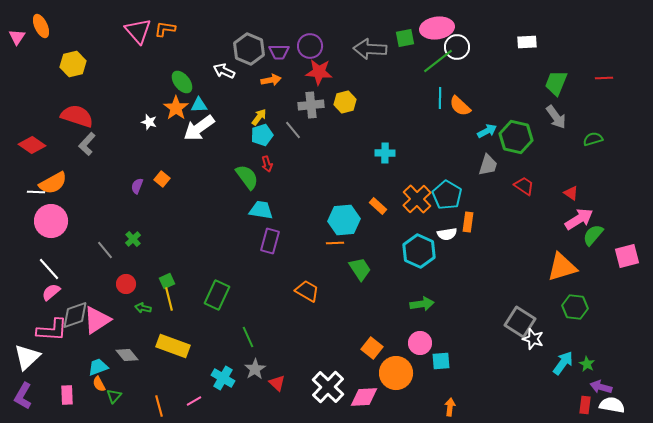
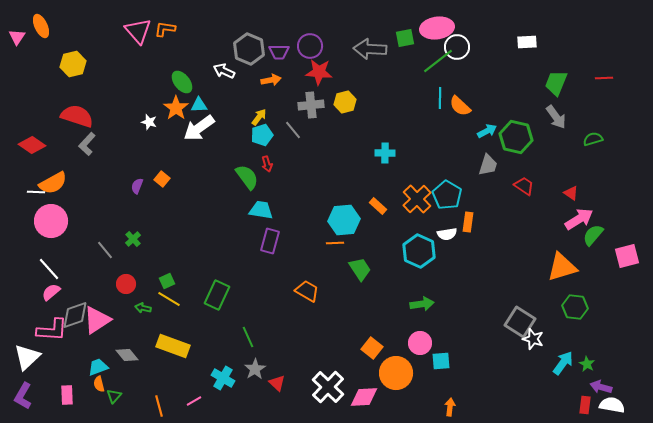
yellow line at (169, 299): rotated 45 degrees counterclockwise
orange semicircle at (99, 384): rotated 14 degrees clockwise
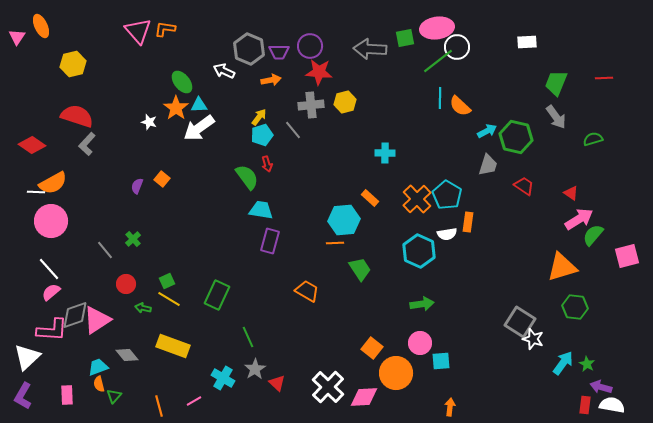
orange rectangle at (378, 206): moved 8 px left, 8 px up
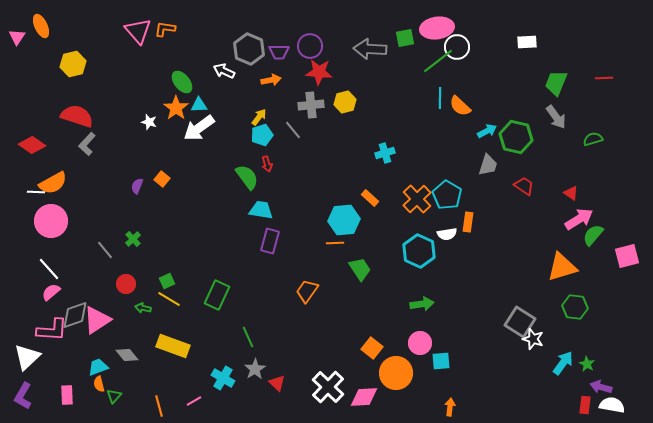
cyan cross at (385, 153): rotated 18 degrees counterclockwise
orange trapezoid at (307, 291): rotated 85 degrees counterclockwise
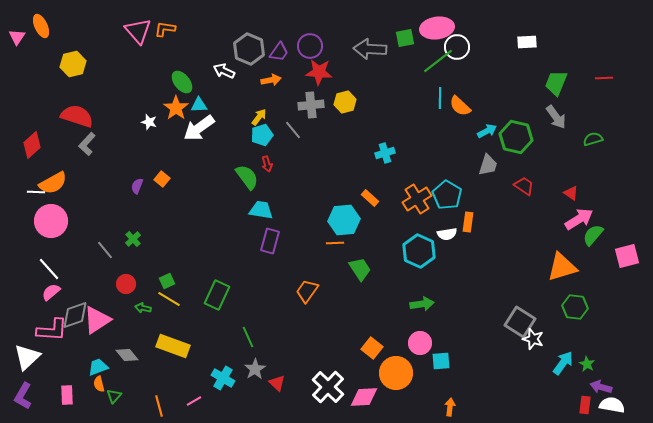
purple trapezoid at (279, 52): rotated 55 degrees counterclockwise
red diamond at (32, 145): rotated 76 degrees counterclockwise
orange cross at (417, 199): rotated 12 degrees clockwise
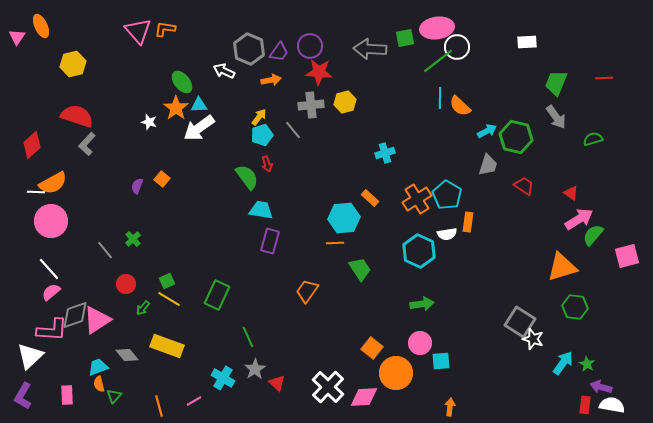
cyan hexagon at (344, 220): moved 2 px up
green arrow at (143, 308): rotated 63 degrees counterclockwise
yellow rectangle at (173, 346): moved 6 px left
white triangle at (27, 357): moved 3 px right, 1 px up
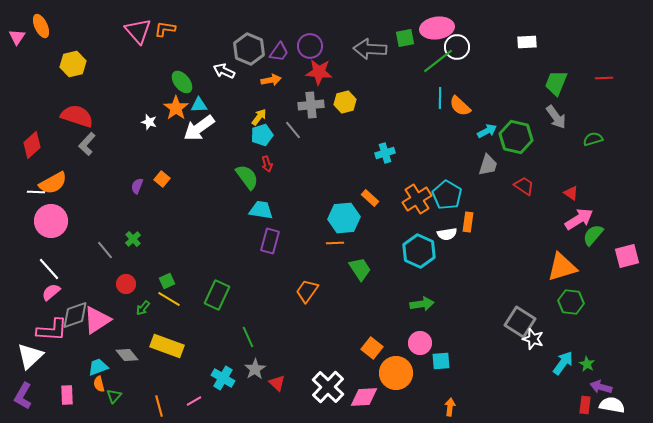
green hexagon at (575, 307): moved 4 px left, 5 px up
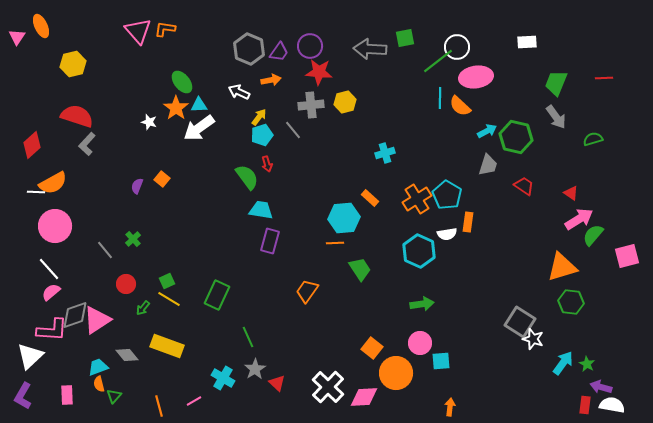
pink ellipse at (437, 28): moved 39 px right, 49 px down
white arrow at (224, 71): moved 15 px right, 21 px down
pink circle at (51, 221): moved 4 px right, 5 px down
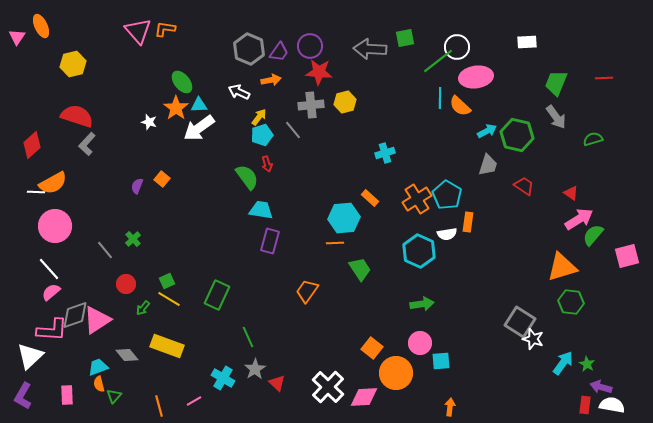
green hexagon at (516, 137): moved 1 px right, 2 px up
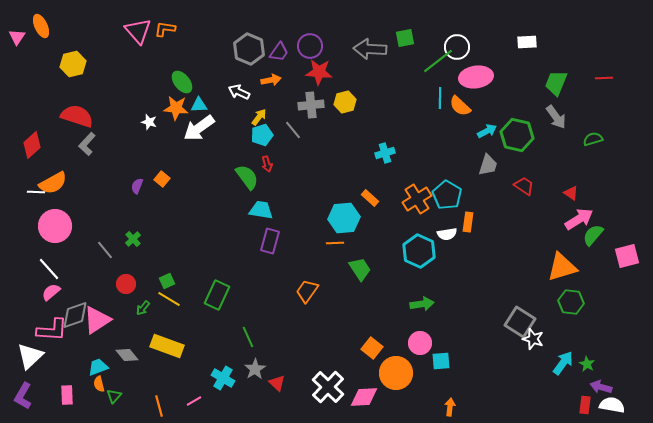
orange star at (176, 108): rotated 30 degrees counterclockwise
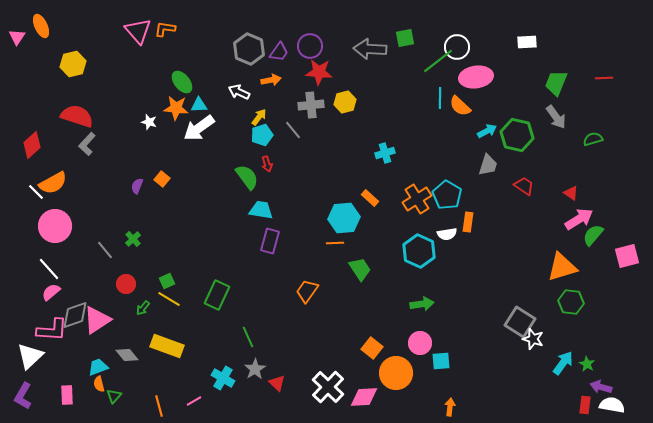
white line at (36, 192): rotated 42 degrees clockwise
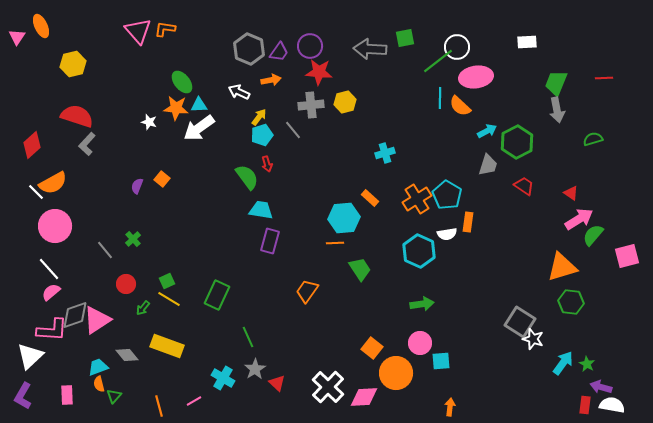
gray arrow at (556, 117): moved 1 px right, 7 px up; rotated 25 degrees clockwise
green hexagon at (517, 135): moved 7 px down; rotated 20 degrees clockwise
